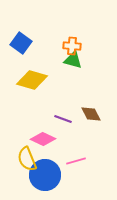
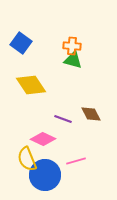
yellow diamond: moved 1 px left, 5 px down; rotated 40 degrees clockwise
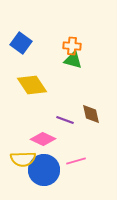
yellow diamond: moved 1 px right
brown diamond: rotated 15 degrees clockwise
purple line: moved 2 px right, 1 px down
yellow semicircle: moved 4 px left; rotated 70 degrees counterclockwise
blue circle: moved 1 px left, 5 px up
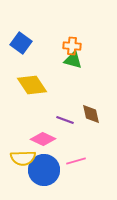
yellow semicircle: moved 1 px up
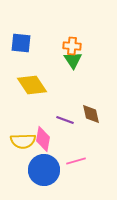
blue square: rotated 30 degrees counterclockwise
green triangle: rotated 42 degrees clockwise
pink diamond: rotated 75 degrees clockwise
yellow semicircle: moved 17 px up
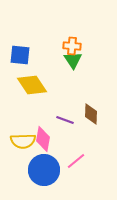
blue square: moved 1 px left, 12 px down
brown diamond: rotated 15 degrees clockwise
pink line: rotated 24 degrees counterclockwise
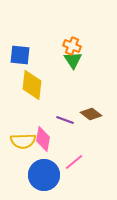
orange cross: rotated 18 degrees clockwise
yellow diamond: rotated 40 degrees clockwise
brown diamond: rotated 55 degrees counterclockwise
pink line: moved 2 px left, 1 px down
blue circle: moved 5 px down
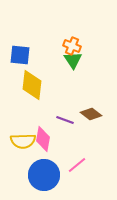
pink line: moved 3 px right, 3 px down
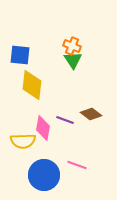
pink diamond: moved 11 px up
pink line: rotated 60 degrees clockwise
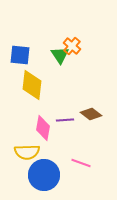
orange cross: rotated 18 degrees clockwise
green triangle: moved 13 px left, 5 px up
purple line: rotated 24 degrees counterclockwise
yellow semicircle: moved 4 px right, 11 px down
pink line: moved 4 px right, 2 px up
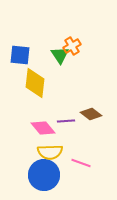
orange cross: rotated 18 degrees clockwise
yellow diamond: moved 3 px right, 2 px up
purple line: moved 1 px right, 1 px down
pink diamond: rotated 50 degrees counterclockwise
yellow semicircle: moved 23 px right
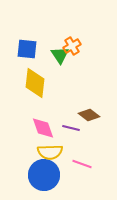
blue square: moved 7 px right, 6 px up
brown diamond: moved 2 px left, 1 px down
purple line: moved 5 px right, 7 px down; rotated 18 degrees clockwise
pink diamond: rotated 20 degrees clockwise
pink line: moved 1 px right, 1 px down
